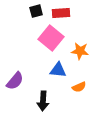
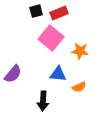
red rectangle: moved 2 px left; rotated 18 degrees counterclockwise
blue triangle: moved 4 px down
purple semicircle: moved 2 px left, 7 px up
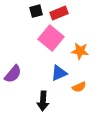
blue triangle: moved 1 px right, 1 px up; rotated 30 degrees counterclockwise
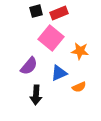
purple semicircle: moved 16 px right, 8 px up
black arrow: moved 7 px left, 6 px up
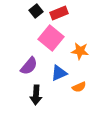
black square: rotated 24 degrees counterclockwise
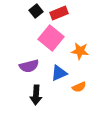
purple semicircle: rotated 36 degrees clockwise
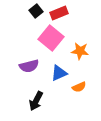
black arrow: moved 6 px down; rotated 24 degrees clockwise
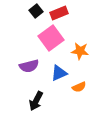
pink square: rotated 15 degrees clockwise
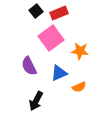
purple semicircle: rotated 78 degrees clockwise
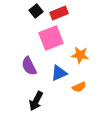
pink square: rotated 15 degrees clockwise
orange star: moved 4 px down
